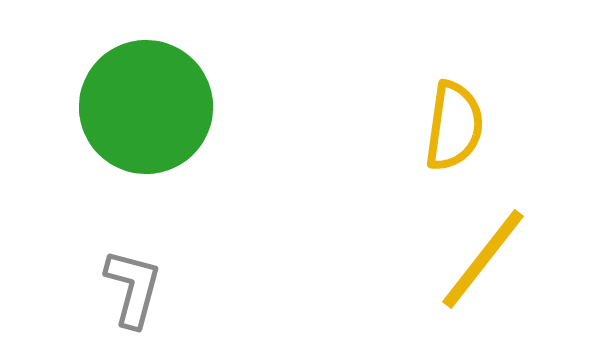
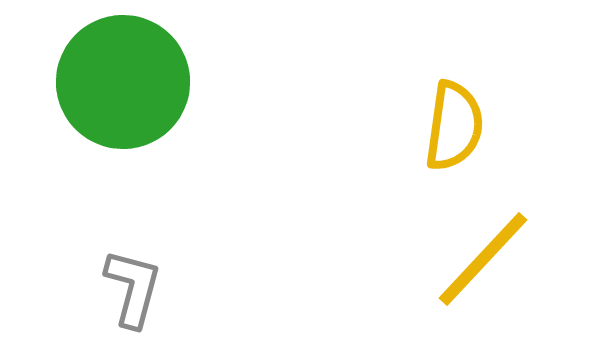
green circle: moved 23 px left, 25 px up
yellow line: rotated 5 degrees clockwise
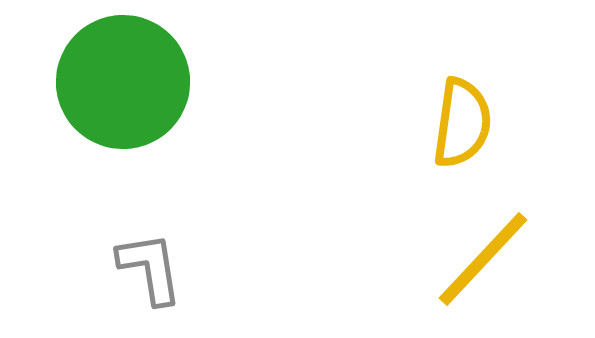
yellow semicircle: moved 8 px right, 3 px up
gray L-shape: moved 17 px right, 20 px up; rotated 24 degrees counterclockwise
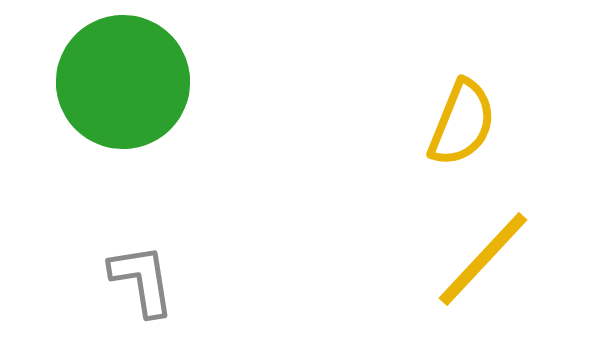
yellow semicircle: rotated 14 degrees clockwise
gray L-shape: moved 8 px left, 12 px down
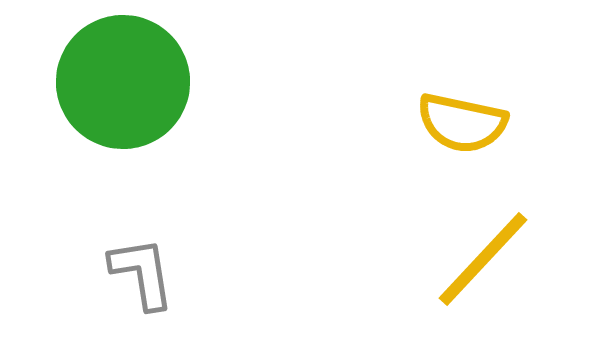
yellow semicircle: rotated 80 degrees clockwise
gray L-shape: moved 7 px up
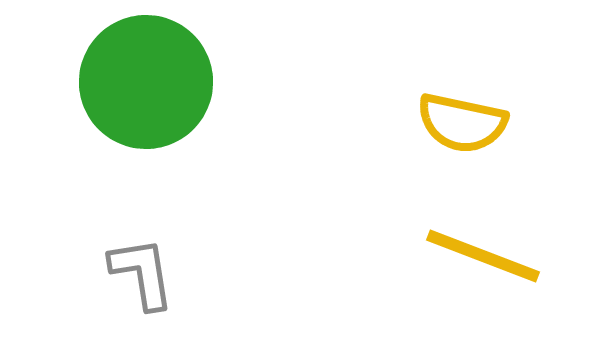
green circle: moved 23 px right
yellow line: moved 3 px up; rotated 68 degrees clockwise
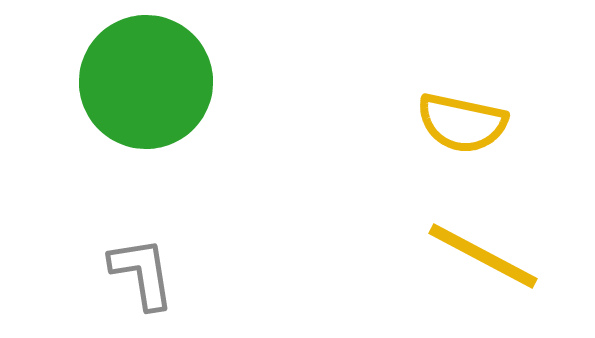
yellow line: rotated 7 degrees clockwise
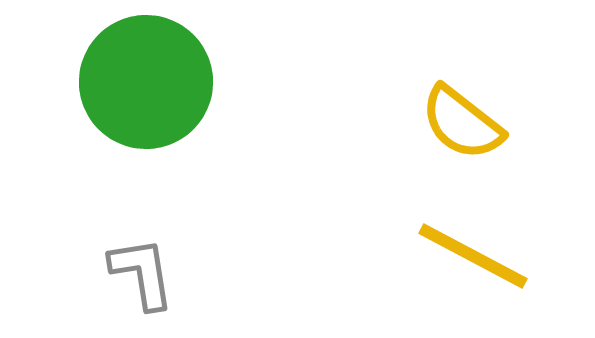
yellow semicircle: rotated 26 degrees clockwise
yellow line: moved 10 px left
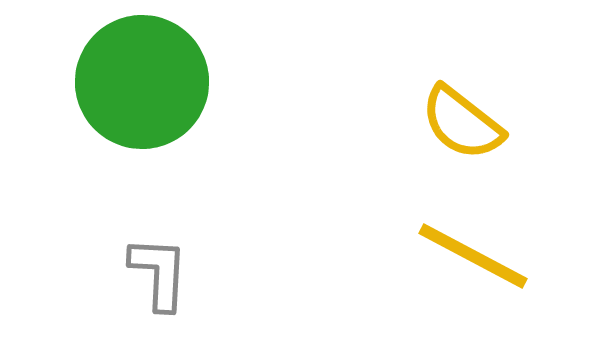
green circle: moved 4 px left
gray L-shape: moved 17 px right; rotated 12 degrees clockwise
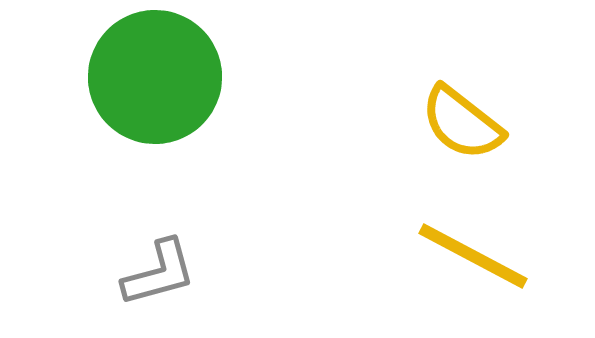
green circle: moved 13 px right, 5 px up
gray L-shape: rotated 72 degrees clockwise
